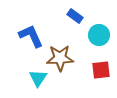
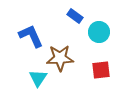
cyan circle: moved 3 px up
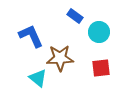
red square: moved 2 px up
cyan triangle: rotated 24 degrees counterclockwise
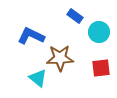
blue L-shape: rotated 40 degrees counterclockwise
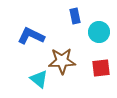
blue rectangle: rotated 42 degrees clockwise
brown star: moved 2 px right, 3 px down
cyan triangle: moved 1 px right, 1 px down
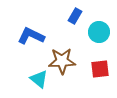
blue rectangle: rotated 42 degrees clockwise
red square: moved 1 px left, 1 px down
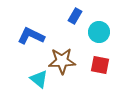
red square: moved 4 px up; rotated 18 degrees clockwise
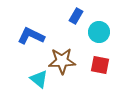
blue rectangle: moved 1 px right
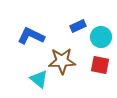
blue rectangle: moved 2 px right, 10 px down; rotated 35 degrees clockwise
cyan circle: moved 2 px right, 5 px down
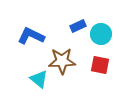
cyan circle: moved 3 px up
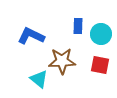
blue rectangle: rotated 63 degrees counterclockwise
